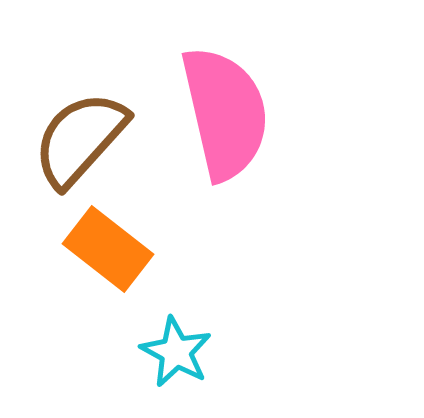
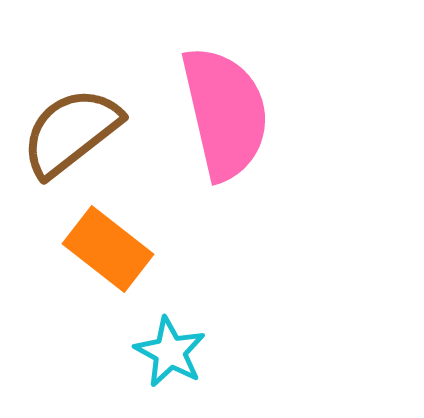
brown semicircle: moved 9 px left, 7 px up; rotated 10 degrees clockwise
cyan star: moved 6 px left
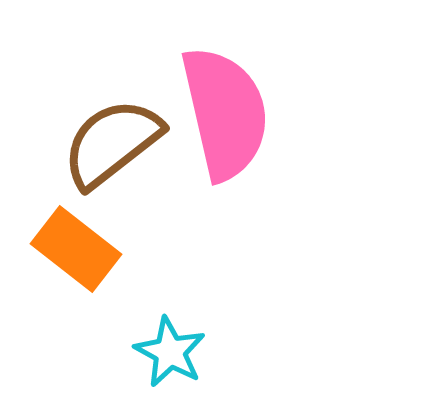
brown semicircle: moved 41 px right, 11 px down
orange rectangle: moved 32 px left
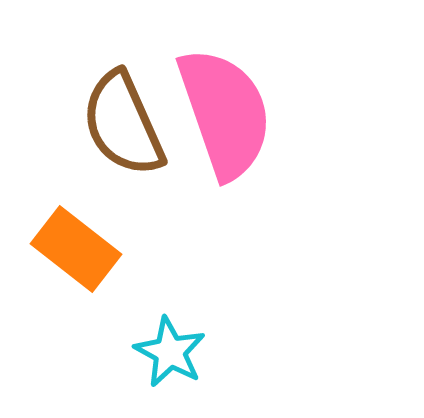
pink semicircle: rotated 6 degrees counterclockwise
brown semicircle: moved 11 px right, 19 px up; rotated 76 degrees counterclockwise
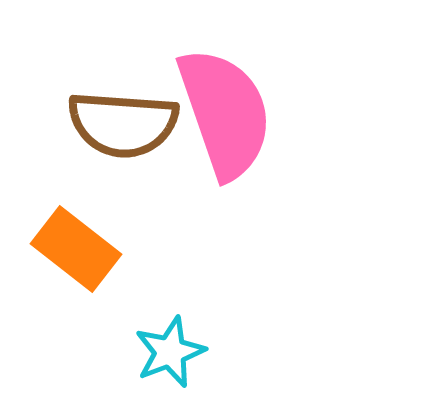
brown semicircle: rotated 62 degrees counterclockwise
cyan star: rotated 22 degrees clockwise
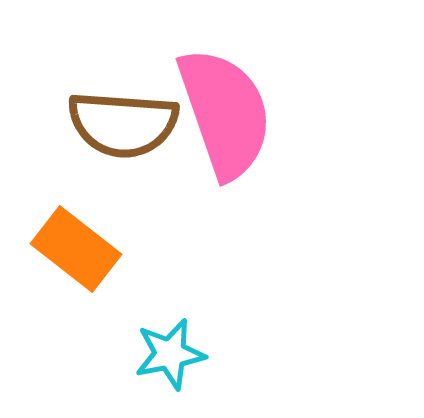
cyan star: moved 2 px down; rotated 10 degrees clockwise
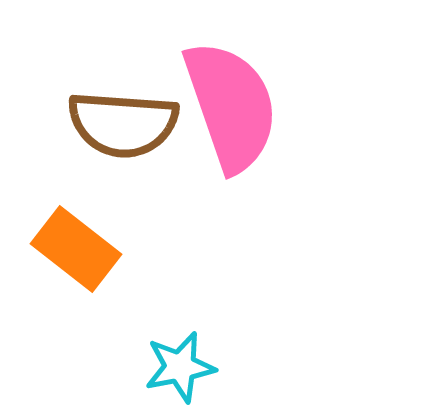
pink semicircle: moved 6 px right, 7 px up
cyan star: moved 10 px right, 13 px down
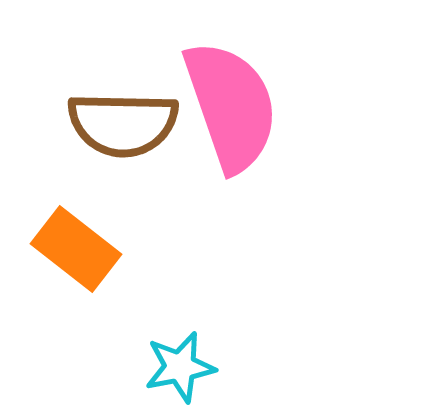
brown semicircle: rotated 3 degrees counterclockwise
